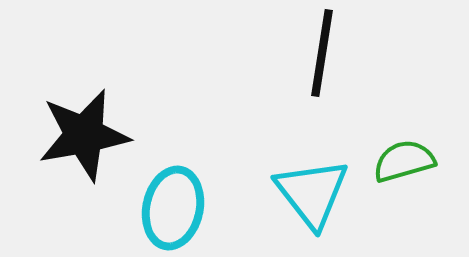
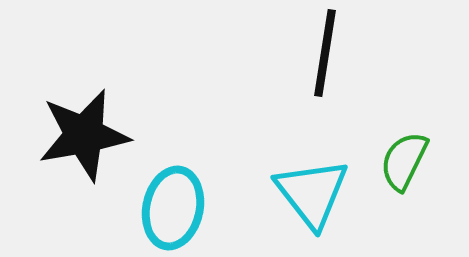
black line: moved 3 px right
green semicircle: rotated 48 degrees counterclockwise
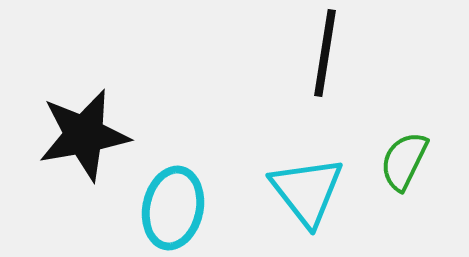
cyan triangle: moved 5 px left, 2 px up
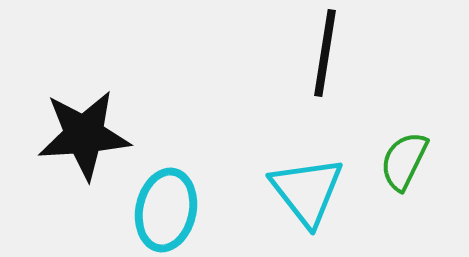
black star: rotated 6 degrees clockwise
cyan ellipse: moved 7 px left, 2 px down
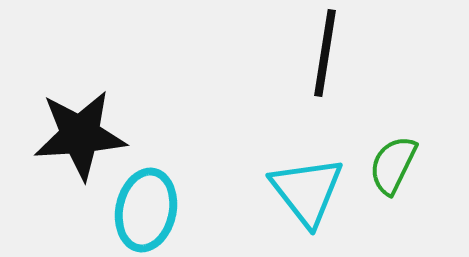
black star: moved 4 px left
green semicircle: moved 11 px left, 4 px down
cyan ellipse: moved 20 px left
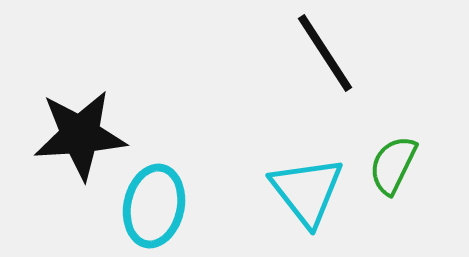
black line: rotated 42 degrees counterclockwise
cyan ellipse: moved 8 px right, 4 px up
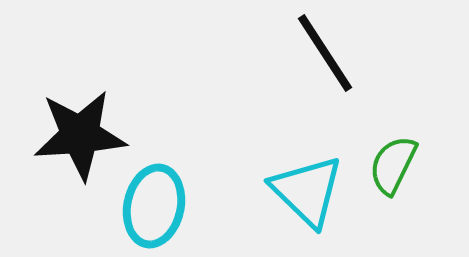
cyan triangle: rotated 8 degrees counterclockwise
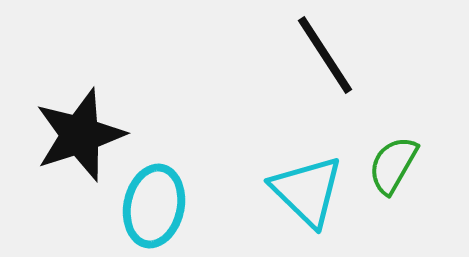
black line: moved 2 px down
black star: rotated 14 degrees counterclockwise
green semicircle: rotated 4 degrees clockwise
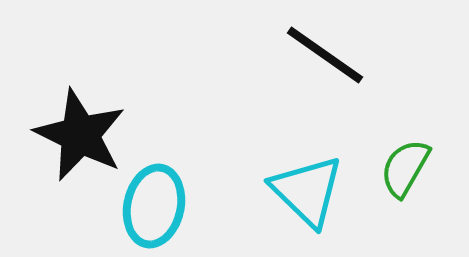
black line: rotated 22 degrees counterclockwise
black star: rotated 28 degrees counterclockwise
green semicircle: moved 12 px right, 3 px down
